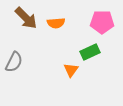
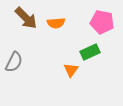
pink pentagon: rotated 10 degrees clockwise
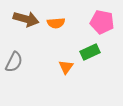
brown arrow: moved 1 px down; rotated 30 degrees counterclockwise
orange triangle: moved 5 px left, 3 px up
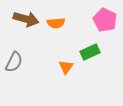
pink pentagon: moved 3 px right, 2 px up; rotated 15 degrees clockwise
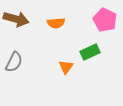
brown arrow: moved 10 px left
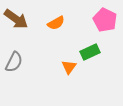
brown arrow: rotated 20 degrees clockwise
orange semicircle: rotated 24 degrees counterclockwise
orange triangle: moved 3 px right
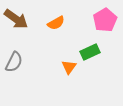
pink pentagon: rotated 15 degrees clockwise
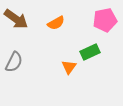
pink pentagon: rotated 20 degrees clockwise
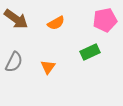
orange triangle: moved 21 px left
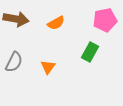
brown arrow: rotated 25 degrees counterclockwise
green rectangle: rotated 36 degrees counterclockwise
